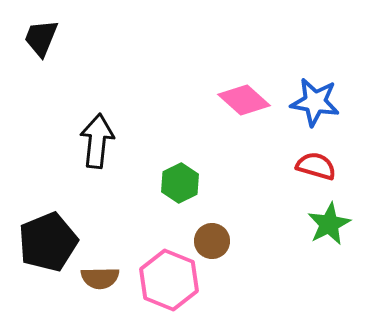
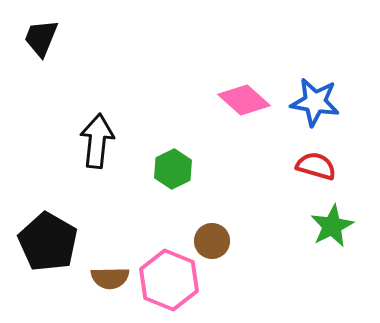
green hexagon: moved 7 px left, 14 px up
green star: moved 3 px right, 2 px down
black pentagon: rotated 20 degrees counterclockwise
brown semicircle: moved 10 px right
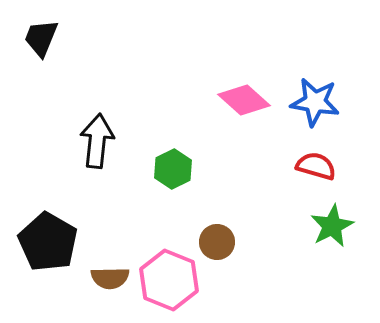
brown circle: moved 5 px right, 1 px down
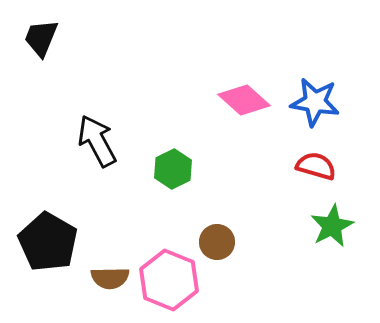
black arrow: rotated 34 degrees counterclockwise
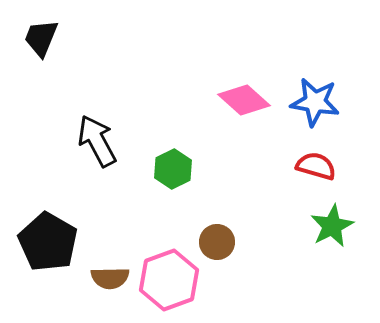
pink hexagon: rotated 18 degrees clockwise
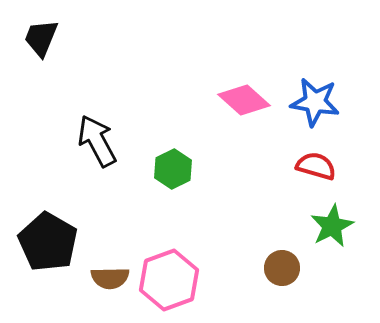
brown circle: moved 65 px right, 26 px down
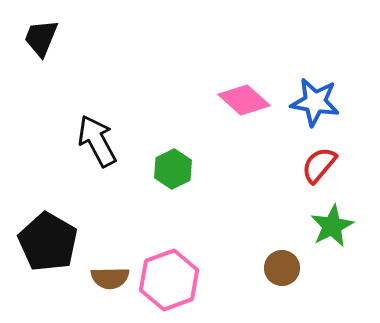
red semicircle: moved 3 px right, 1 px up; rotated 66 degrees counterclockwise
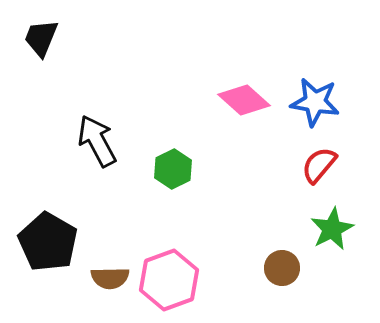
green star: moved 3 px down
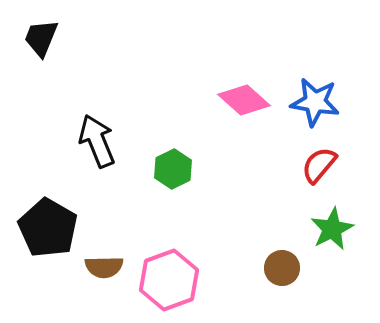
black arrow: rotated 6 degrees clockwise
black pentagon: moved 14 px up
brown semicircle: moved 6 px left, 11 px up
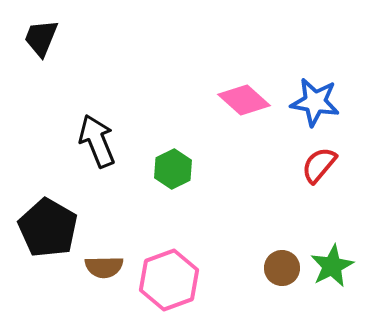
green star: moved 37 px down
